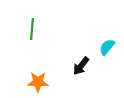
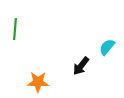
green line: moved 17 px left
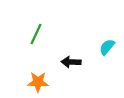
green line: moved 21 px right, 5 px down; rotated 20 degrees clockwise
black arrow: moved 10 px left, 4 px up; rotated 54 degrees clockwise
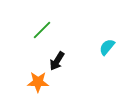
green line: moved 6 px right, 4 px up; rotated 20 degrees clockwise
black arrow: moved 14 px left, 1 px up; rotated 60 degrees counterclockwise
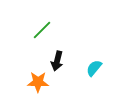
cyan semicircle: moved 13 px left, 21 px down
black arrow: rotated 18 degrees counterclockwise
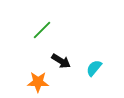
black arrow: moved 4 px right; rotated 72 degrees counterclockwise
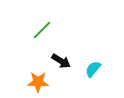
cyan semicircle: moved 1 px left, 1 px down
